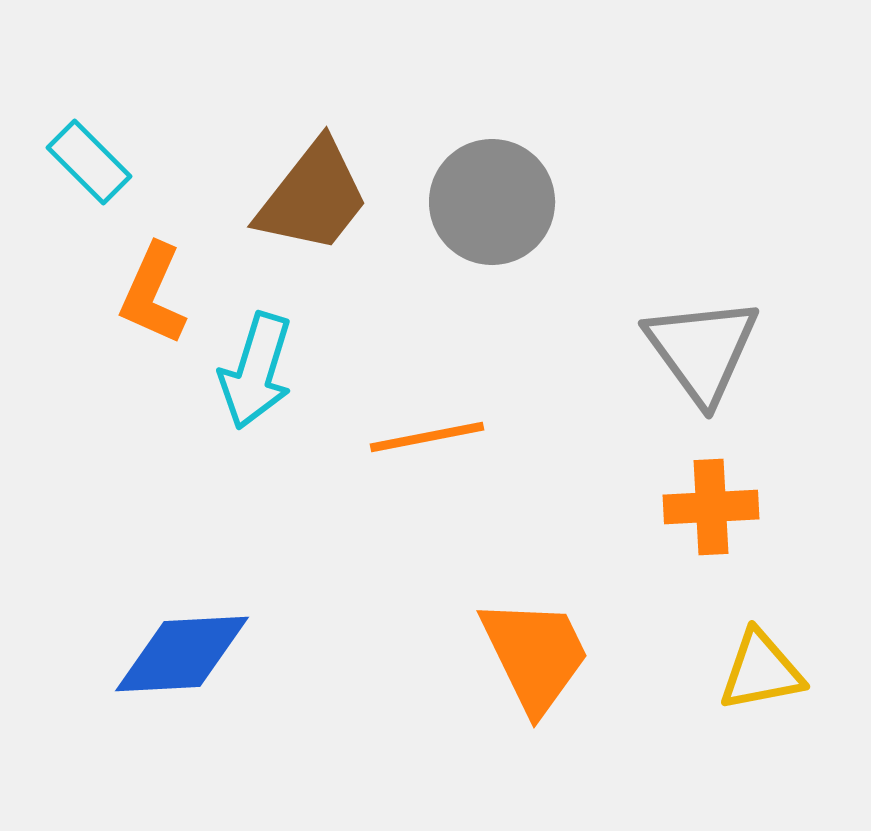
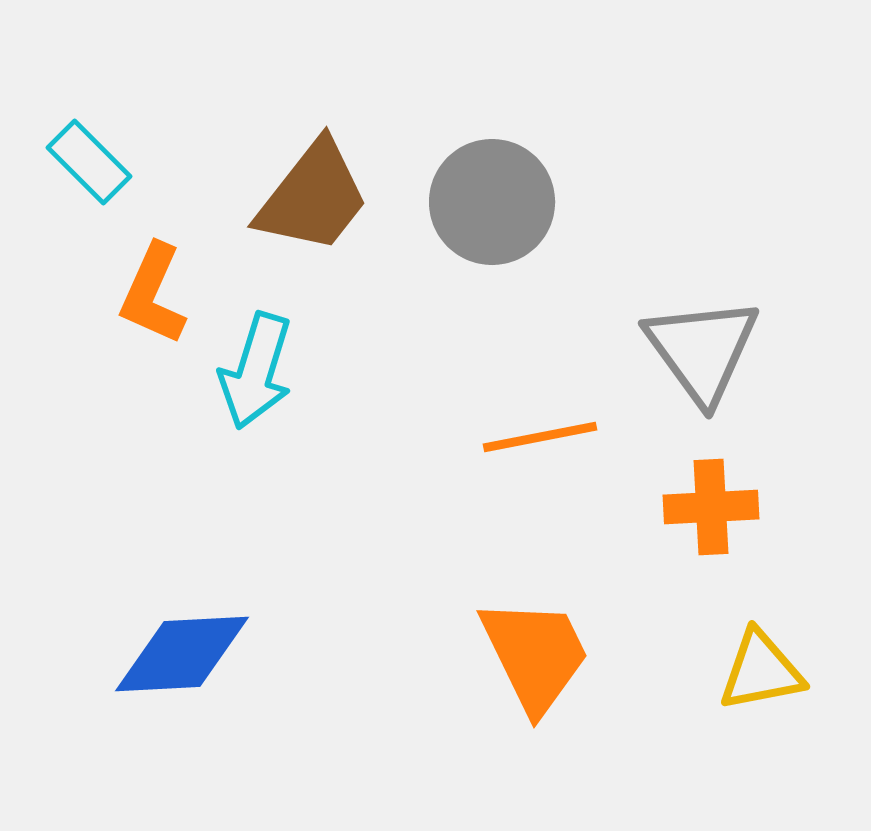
orange line: moved 113 px right
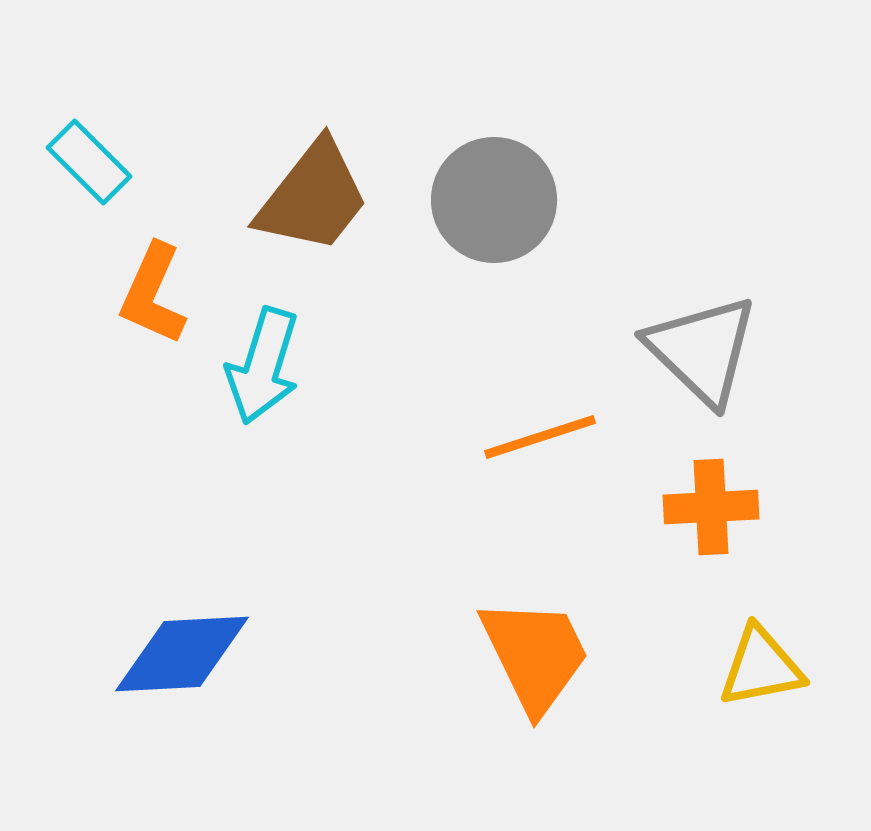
gray circle: moved 2 px right, 2 px up
gray triangle: rotated 10 degrees counterclockwise
cyan arrow: moved 7 px right, 5 px up
orange line: rotated 7 degrees counterclockwise
yellow triangle: moved 4 px up
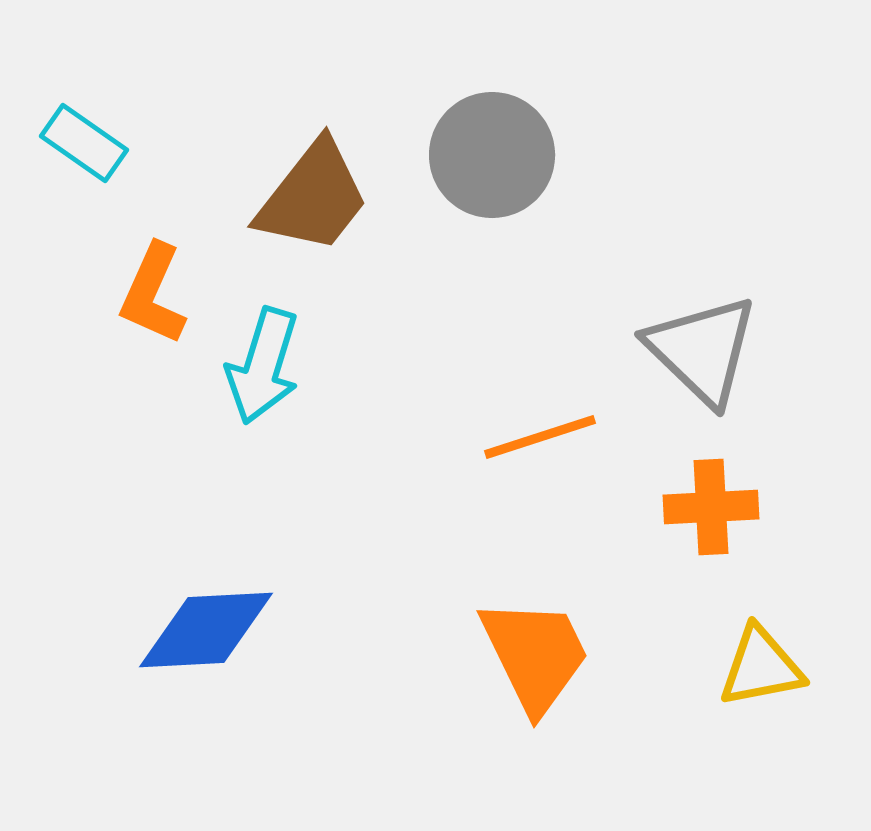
cyan rectangle: moved 5 px left, 19 px up; rotated 10 degrees counterclockwise
gray circle: moved 2 px left, 45 px up
blue diamond: moved 24 px right, 24 px up
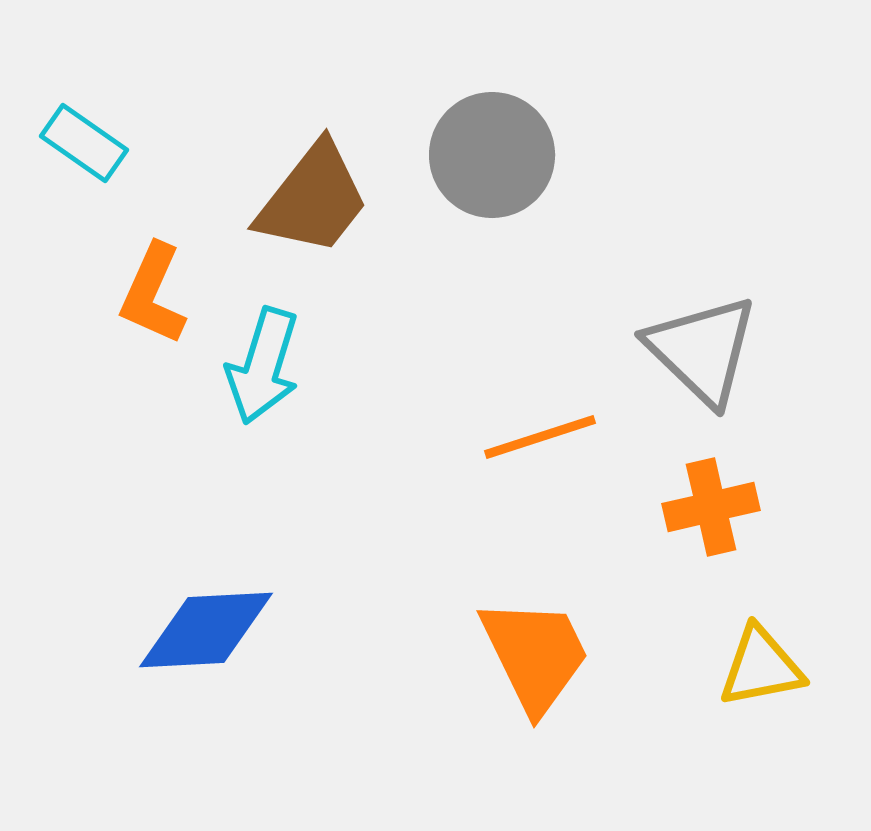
brown trapezoid: moved 2 px down
orange cross: rotated 10 degrees counterclockwise
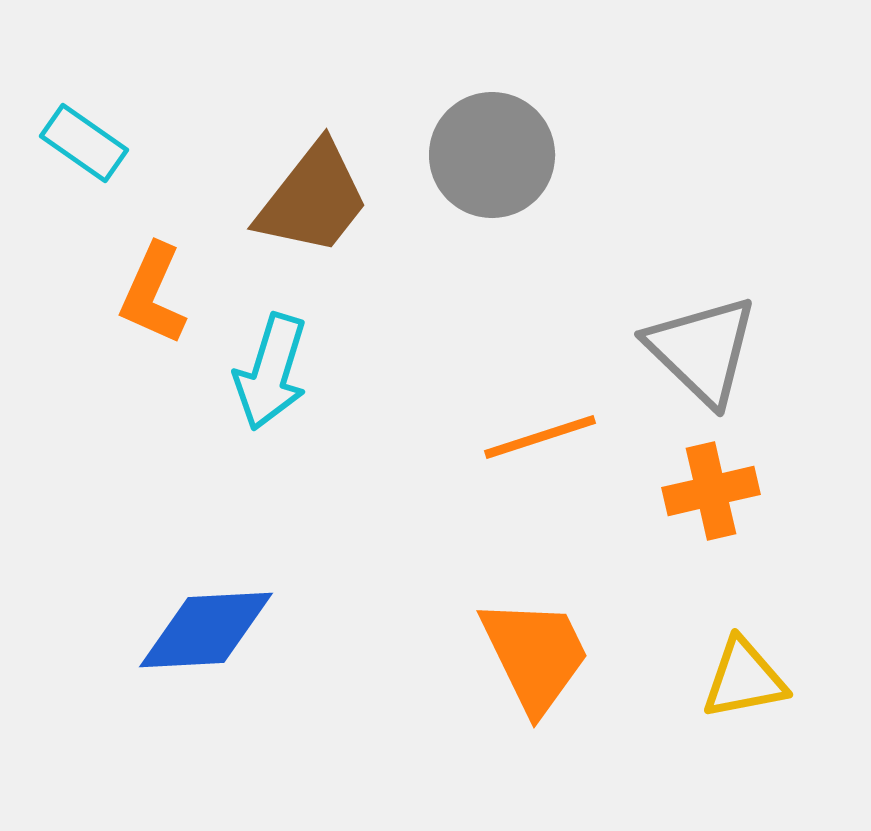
cyan arrow: moved 8 px right, 6 px down
orange cross: moved 16 px up
yellow triangle: moved 17 px left, 12 px down
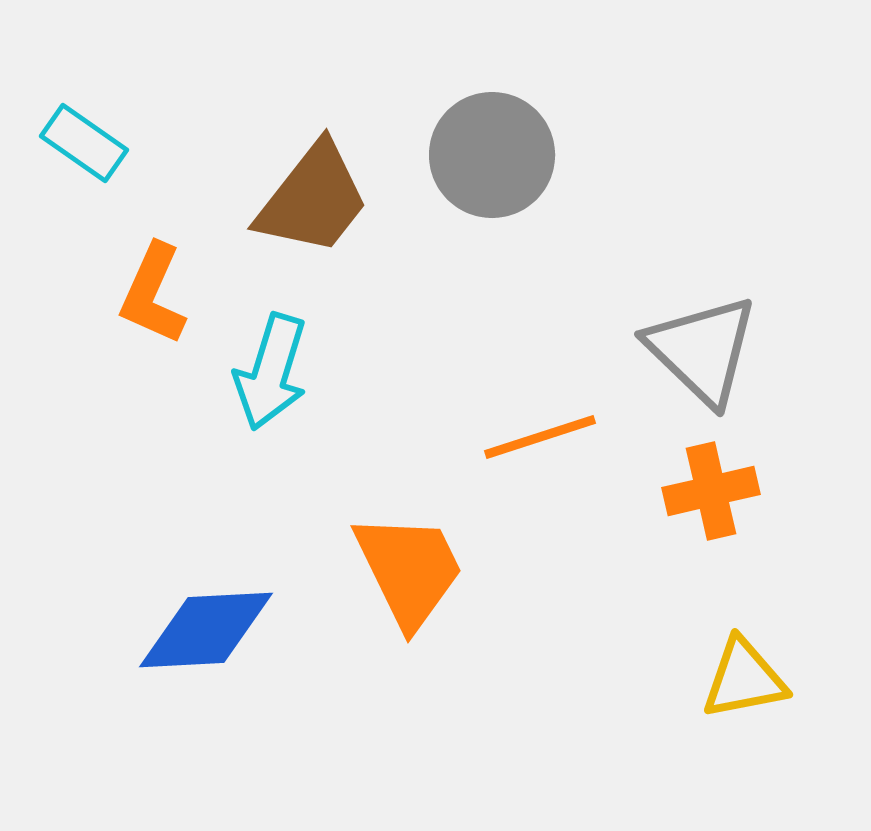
orange trapezoid: moved 126 px left, 85 px up
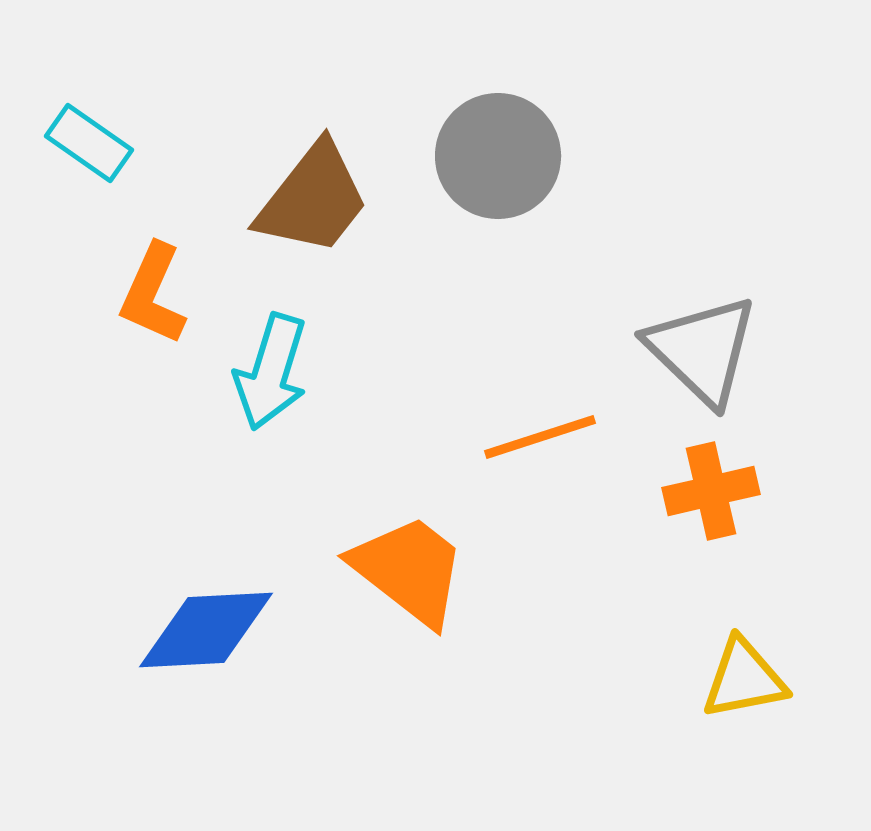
cyan rectangle: moved 5 px right
gray circle: moved 6 px right, 1 px down
orange trapezoid: rotated 26 degrees counterclockwise
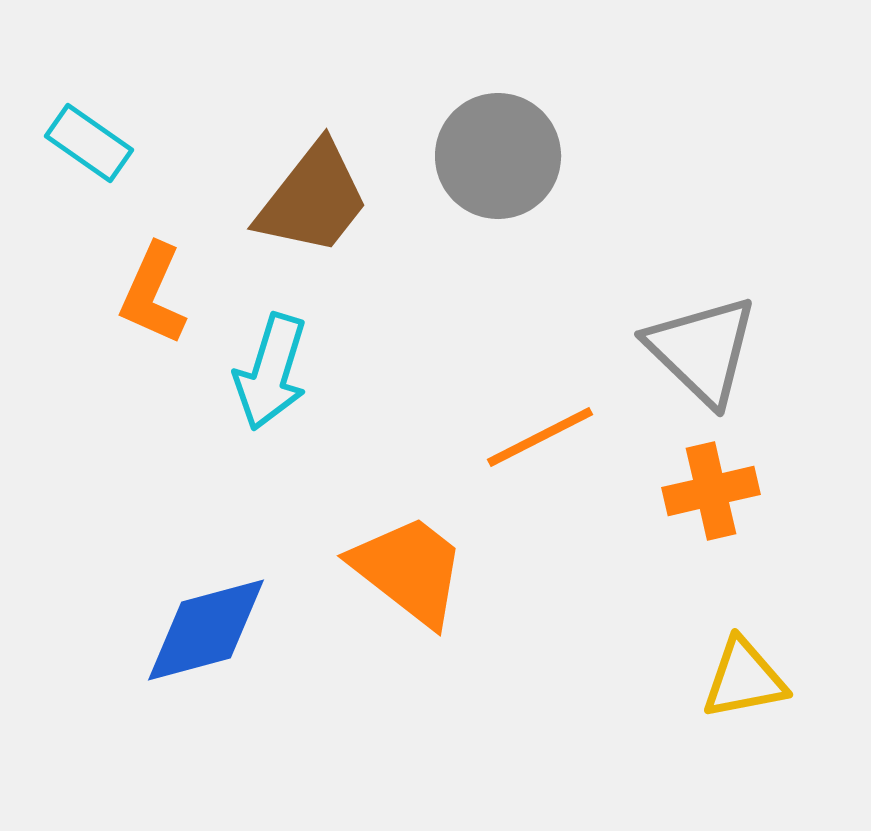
orange line: rotated 9 degrees counterclockwise
blue diamond: rotated 12 degrees counterclockwise
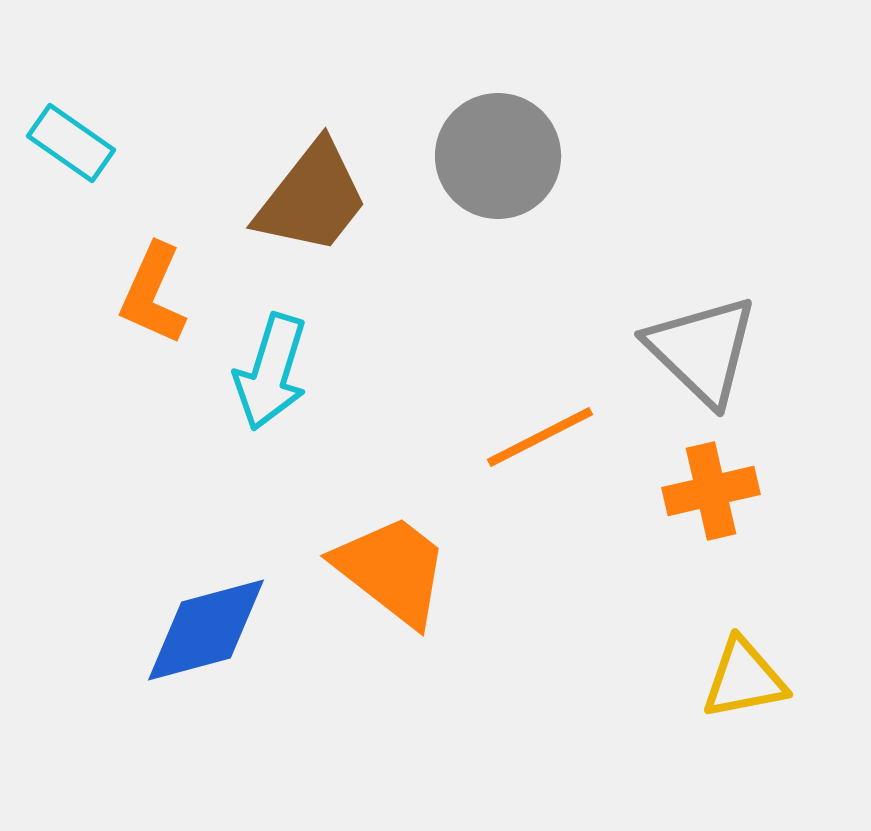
cyan rectangle: moved 18 px left
brown trapezoid: moved 1 px left, 1 px up
orange trapezoid: moved 17 px left
